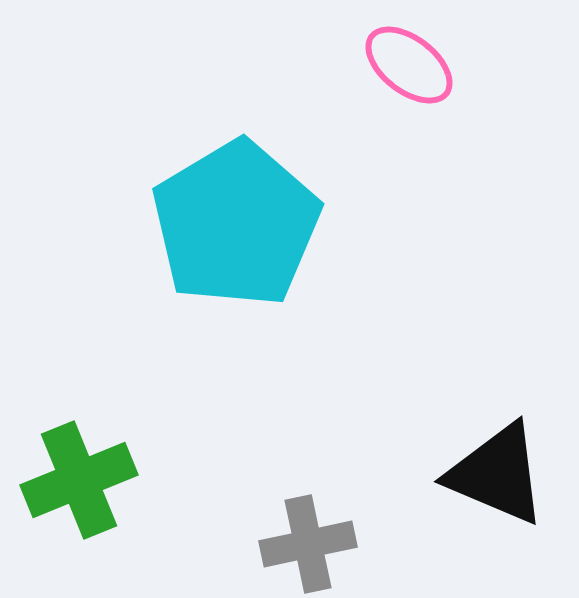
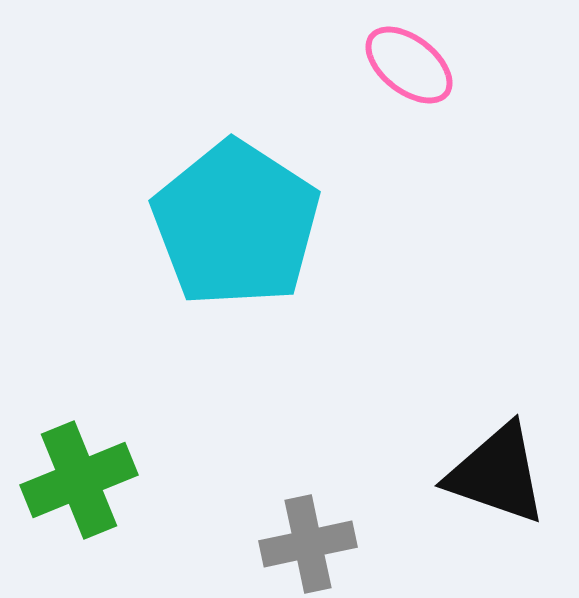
cyan pentagon: rotated 8 degrees counterclockwise
black triangle: rotated 4 degrees counterclockwise
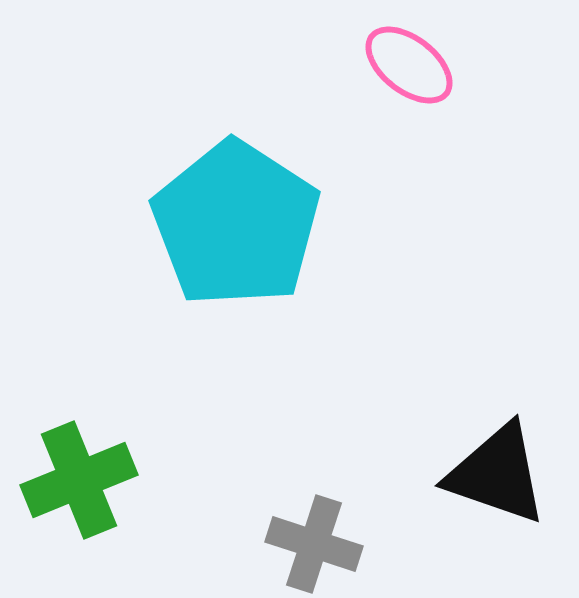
gray cross: moved 6 px right; rotated 30 degrees clockwise
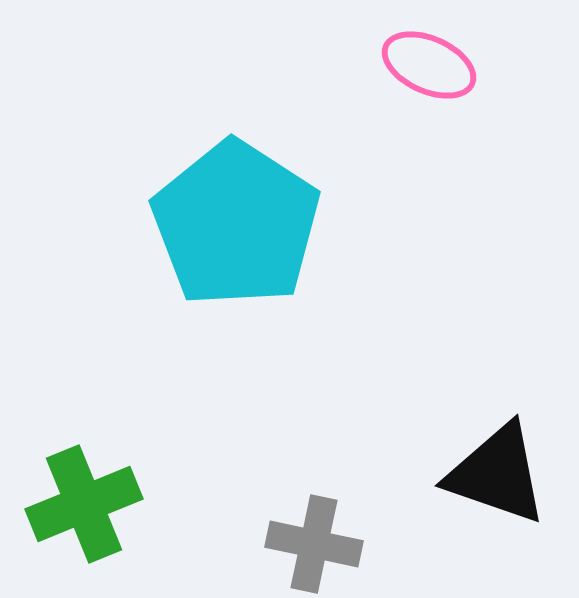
pink ellipse: moved 20 px right; rotated 14 degrees counterclockwise
green cross: moved 5 px right, 24 px down
gray cross: rotated 6 degrees counterclockwise
